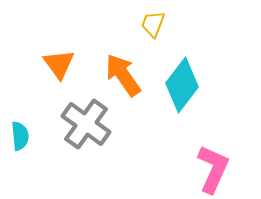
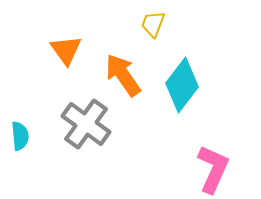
orange triangle: moved 7 px right, 14 px up
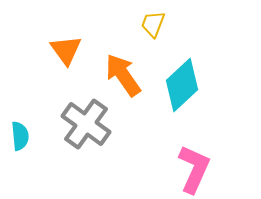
cyan diamond: rotated 10 degrees clockwise
pink L-shape: moved 19 px left
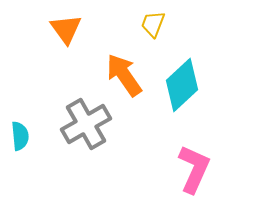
orange triangle: moved 21 px up
orange arrow: moved 1 px right
gray cross: rotated 24 degrees clockwise
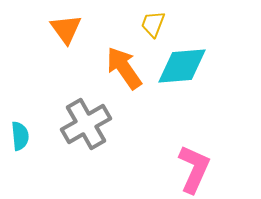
orange arrow: moved 7 px up
cyan diamond: moved 19 px up; rotated 38 degrees clockwise
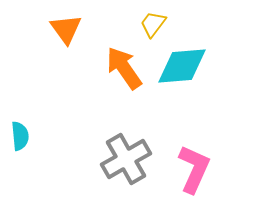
yellow trapezoid: rotated 16 degrees clockwise
gray cross: moved 40 px right, 35 px down
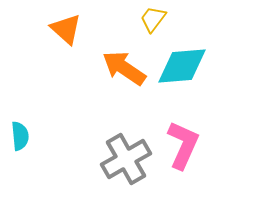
yellow trapezoid: moved 5 px up
orange triangle: rotated 12 degrees counterclockwise
orange arrow: rotated 21 degrees counterclockwise
pink L-shape: moved 11 px left, 24 px up
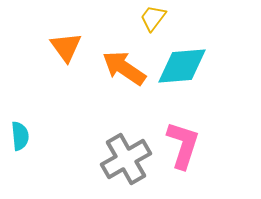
yellow trapezoid: moved 1 px up
orange triangle: moved 18 px down; rotated 12 degrees clockwise
pink L-shape: rotated 6 degrees counterclockwise
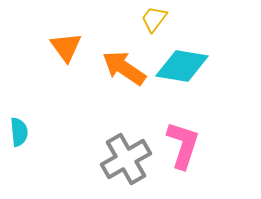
yellow trapezoid: moved 1 px right, 1 px down
cyan diamond: rotated 14 degrees clockwise
cyan semicircle: moved 1 px left, 4 px up
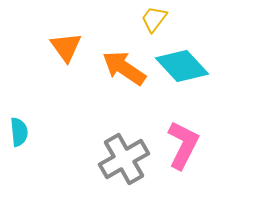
cyan diamond: rotated 38 degrees clockwise
pink L-shape: rotated 9 degrees clockwise
gray cross: moved 2 px left
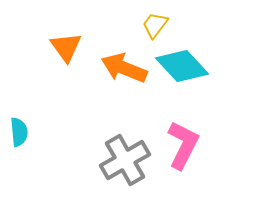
yellow trapezoid: moved 1 px right, 6 px down
orange arrow: rotated 12 degrees counterclockwise
gray cross: moved 1 px right, 1 px down
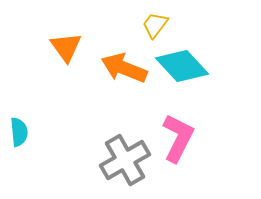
pink L-shape: moved 5 px left, 7 px up
